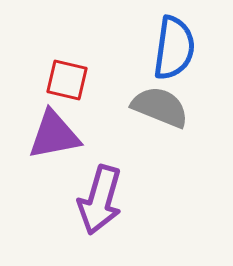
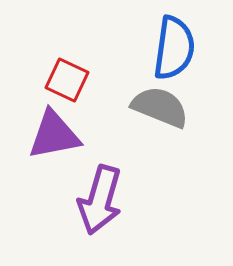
red square: rotated 12 degrees clockwise
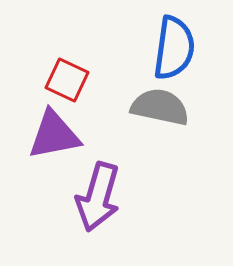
gray semicircle: rotated 10 degrees counterclockwise
purple arrow: moved 2 px left, 3 px up
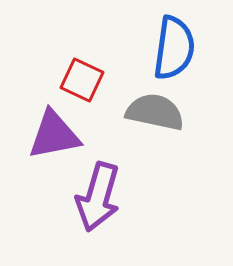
red square: moved 15 px right
gray semicircle: moved 5 px left, 5 px down
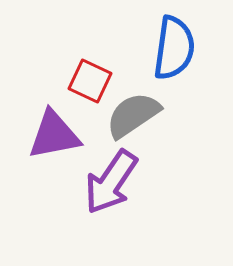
red square: moved 8 px right, 1 px down
gray semicircle: moved 22 px left, 3 px down; rotated 46 degrees counterclockwise
purple arrow: moved 13 px right, 15 px up; rotated 18 degrees clockwise
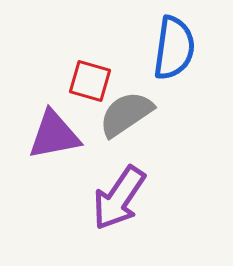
red square: rotated 9 degrees counterclockwise
gray semicircle: moved 7 px left, 1 px up
purple arrow: moved 8 px right, 16 px down
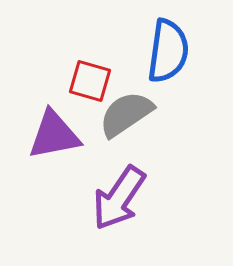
blue semicircle: moved 6 px left, 3 px down
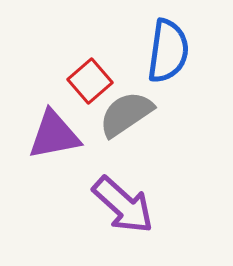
red square: rotated 33 degrees clockwise
purple arrow: moved 4 px right, 7 px down; rotated 82 degrees counterclockwise
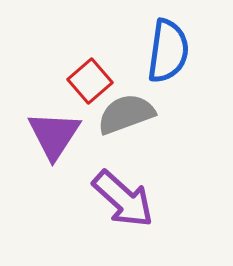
gray semicircle: rotated 14 degrees clockwise
purple triangle: rotated 46 degrees counterclockwise
purple arrow: moved 6 px up
